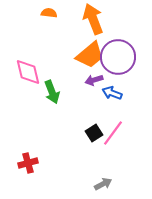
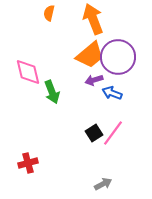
orange semicircle: rotated 84 degrees counterclockwise
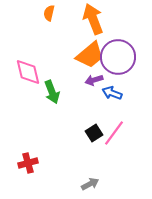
pink line: moved 1 px right
gray arrow: moved 13 px left
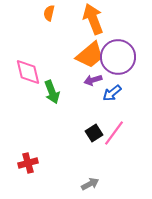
purple arrow: moved 1 px left
blue arrow: rotated 60 degrees counterclockwise
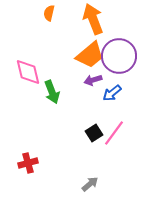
purple circle: moved 1 px right, 1 px up
gray arrow: rotated 12 degrees counterclockwise
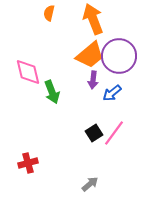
purple arrow: rotated 66 degrees counterclockwise
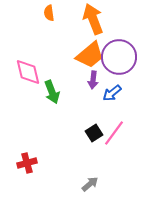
orange semicircle: rotated 21 degrees counterclockwise
purple circle: moved 1 px down
red cross: moved 1 px left
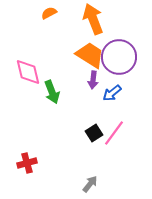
orange semicircle: rotated 70 degrees clockwise
orange trapezoid: rotated 108 degrees counterclockwise
gray arrow: rotated 12 degrees counterclockwise
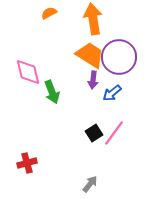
orange arrow: rotated 12 degrees clockwise
